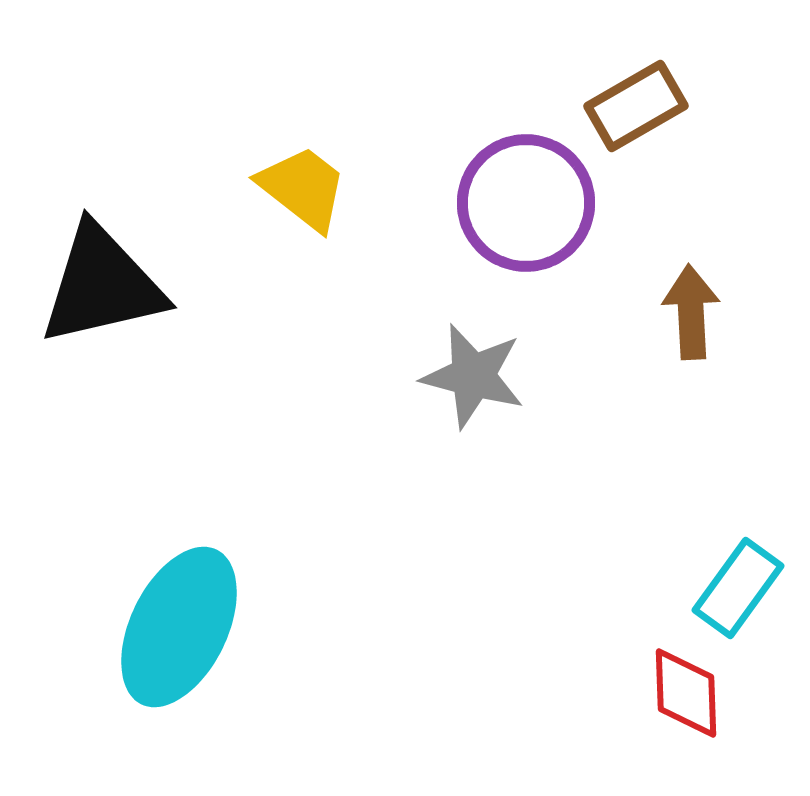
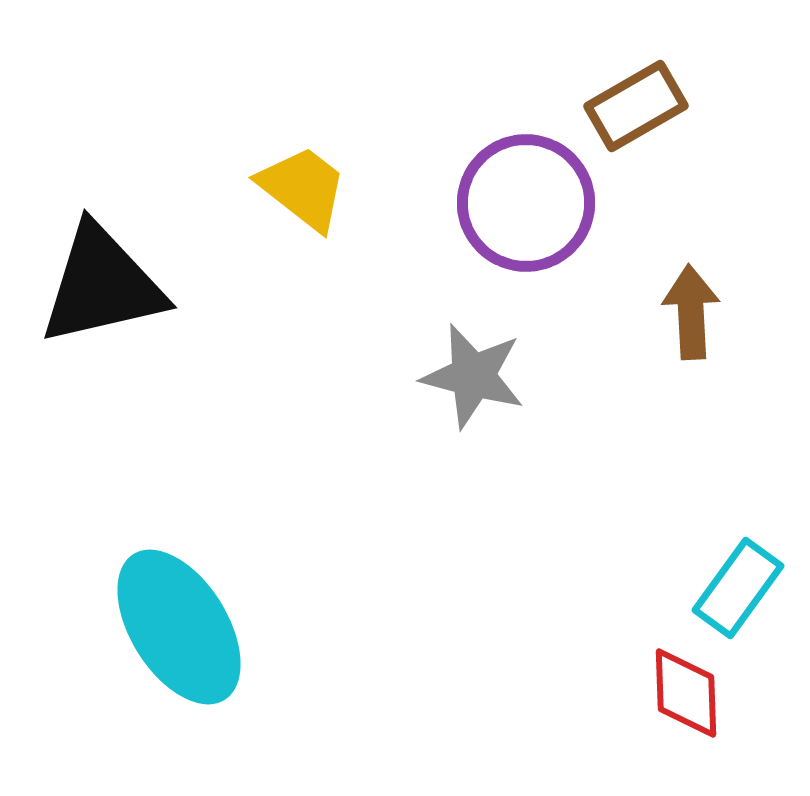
cyan ellipse: rotated 58 degrees counterclockwise
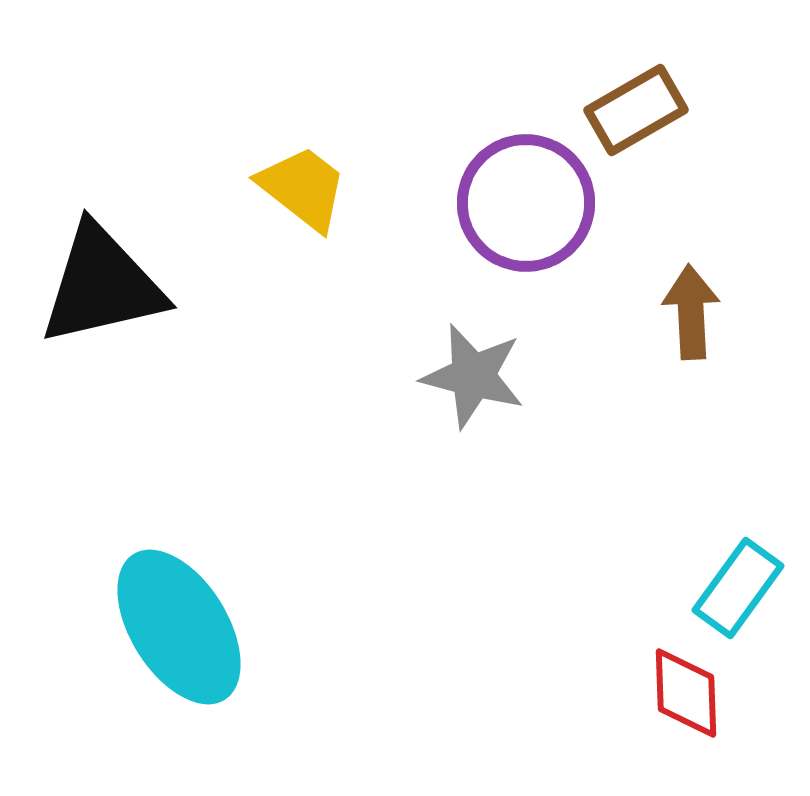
brown rectangle: moved 4 px down
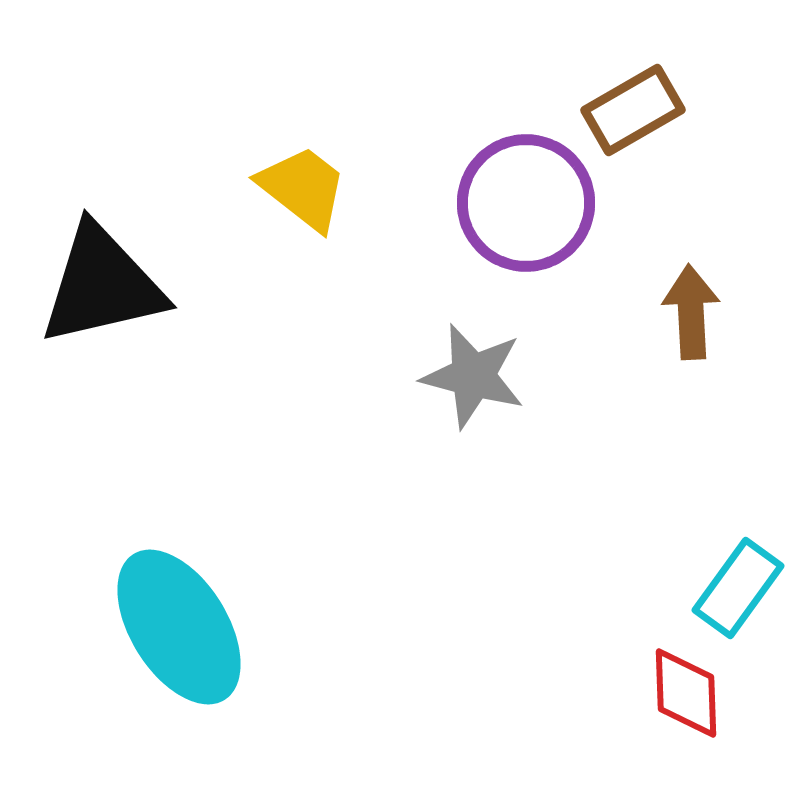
brown rectangle: moved 3 px left
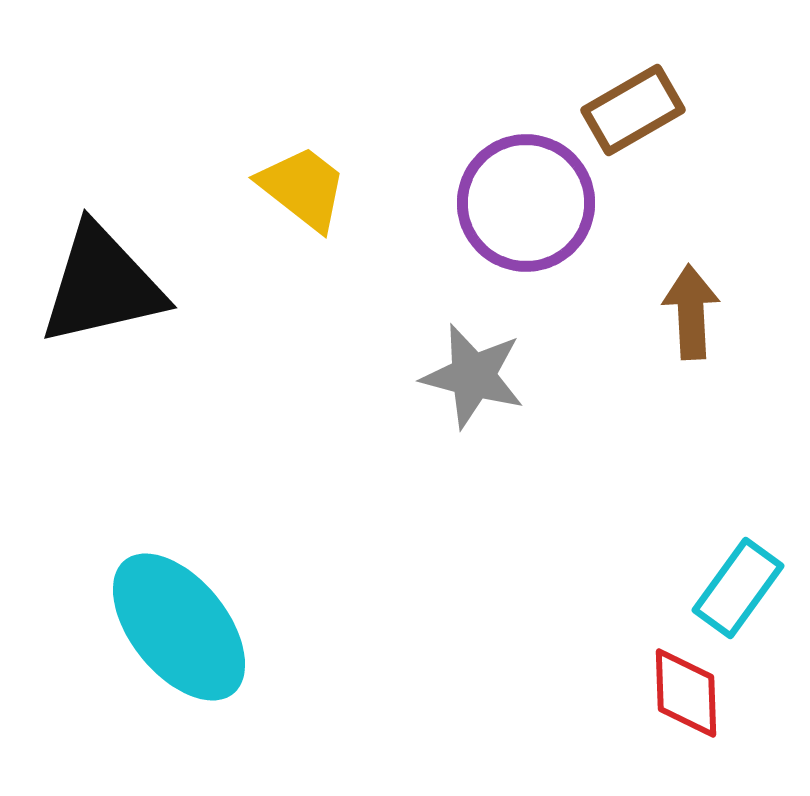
cyan ellipse: rotated 7 degrees counterclockwise
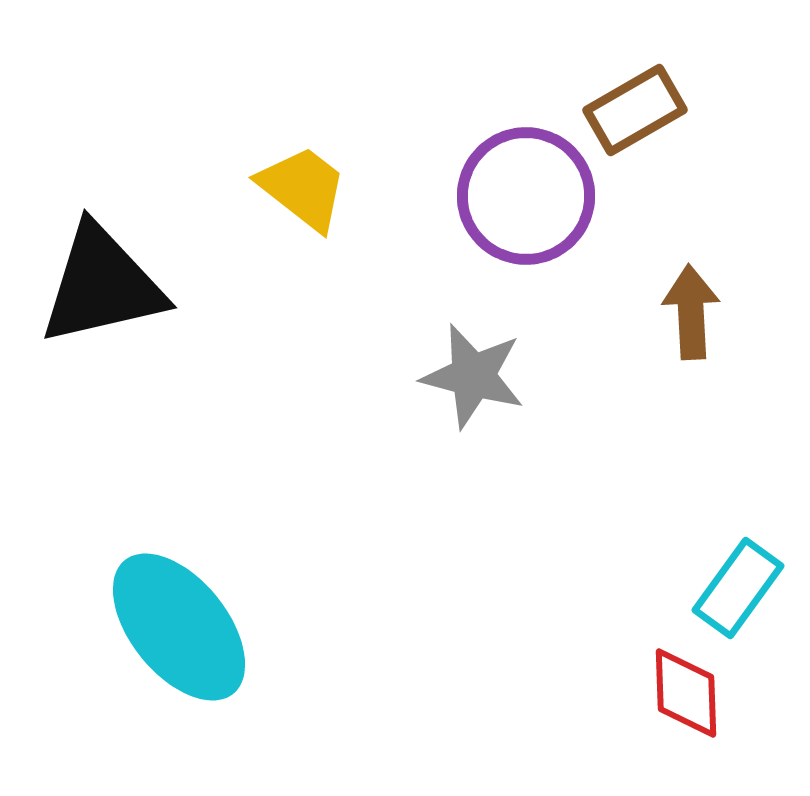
brown rectangle: moved 2 px right
purple circle: moved 7 px up
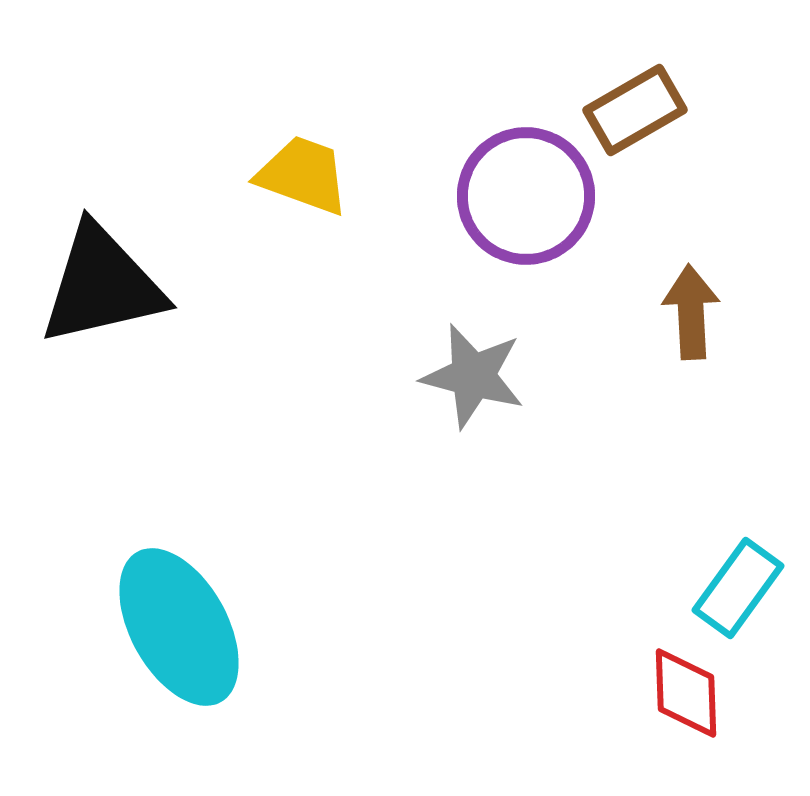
yellow trapezoid: moved 13 px up; rotated 18 degrees counterclockwise
cyan ellipse: rotated 10 degrees clockwise
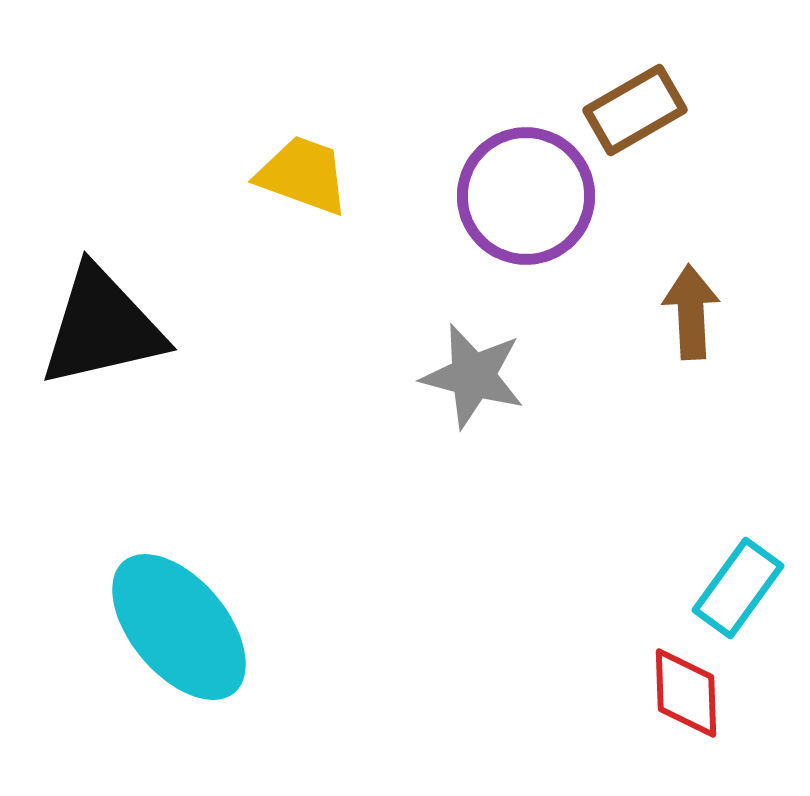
black triangle: moved 42 px down
cyan ellipse: rotated 11 degrees counterclockwise
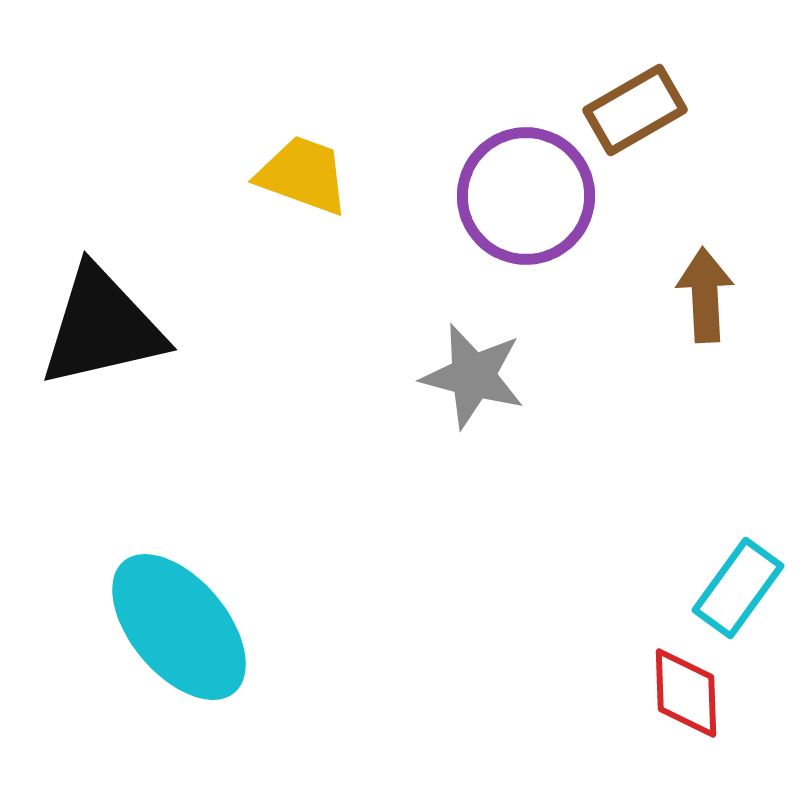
brown arrow: moved 14 px right, 17 px up
